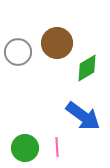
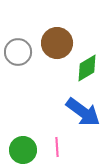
blue arrow: moved 4 px up
green circle: moved 2 px left, 2 px down
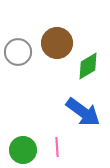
green diamond: moved 1 px right, 2 px up
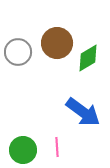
green diamond: moved 8 px up
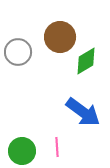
brown circle: moved 3 px right, 6 px up
green diamond: moved 2 px left, 3 px down
green circle: moved 1 px left, 1 px down
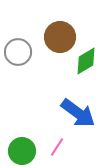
blue arrow: moved 5 px left, 1 px down
pink line: rotated 36 degrees clockwise
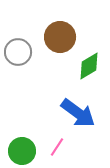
green diamond: moved 3 px right, 5 px down
